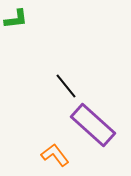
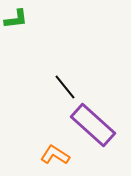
black line: moved 1 px left, 1 px down
orange L-shape: rotated 20 degrees counterclockwise
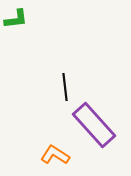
black line: rotated 32 degrees clockwise
purple rectangle: moved 1 px right; rotated 6 degrees clockwise
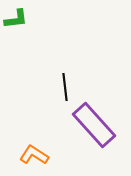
orange L-shape: moved 21 px left
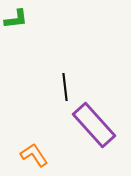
orange L-shape: rotated 24 degrees clockwise
